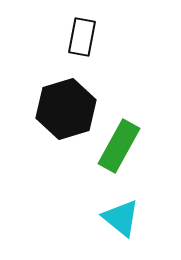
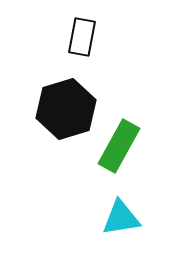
cyan triangle: rotated 48 degrees counterclockwise
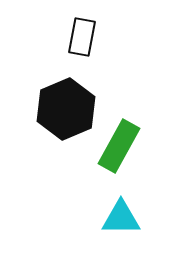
black hexagon: rotated 6 degrees counterclockwise
cyan triangle: rotated 9 degrees clockwise
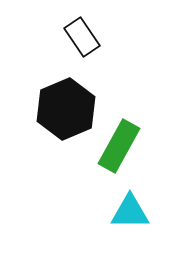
black rectangle: rotated 45 degrees counterclockwise
cyan triangle: moved 9 px right, 6 px up
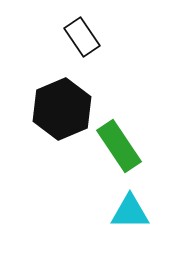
black hexagon: moved 4 px left
green rectangle: rotated 63 degrees counterclockwise
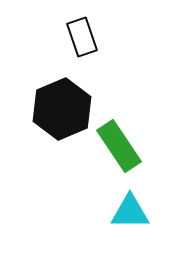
black rectangle: rotated 15 degrees clockwise
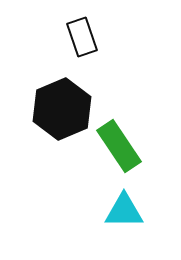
cyan triangle: moved 6 px left, 1 px up
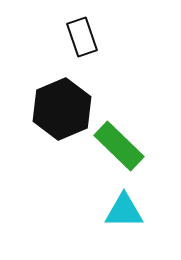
green rectangle: rotated 12 degrees counterclockwise
